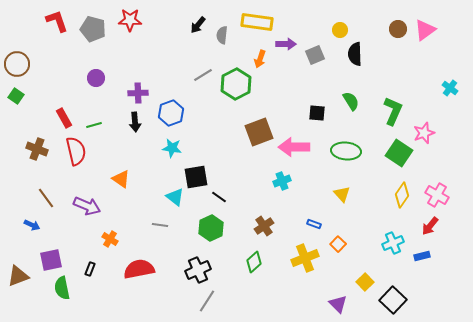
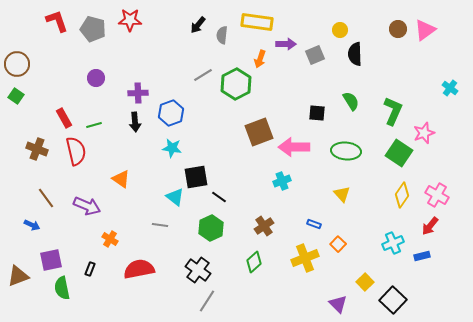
black cross at (198, 270): rotated 30 degrees counterclockwise
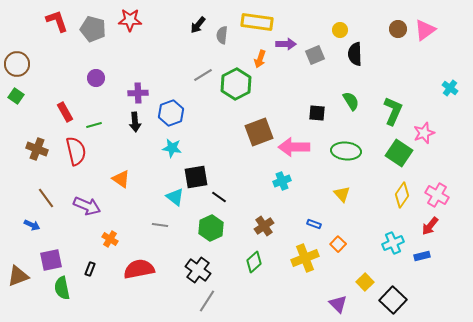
red rectangle at (64, 118): moved 1 px right, 6 px up
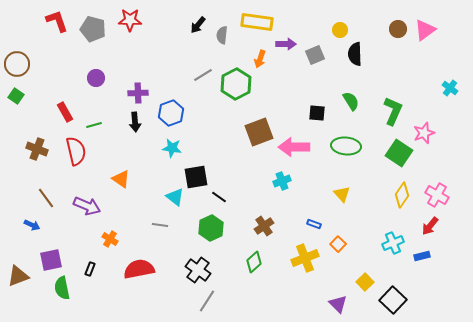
green ellipse at (346, 151): moved 5 px up
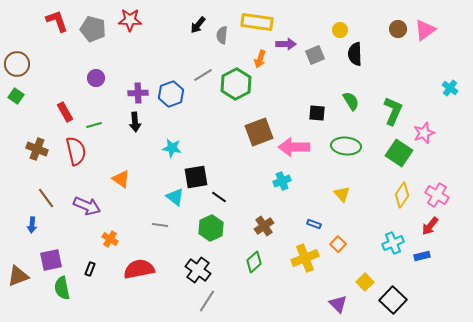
blue hexagon at (171, 113): moved 19 px up
blue arrow at (32, 225): rotated 70 degrees clockwise
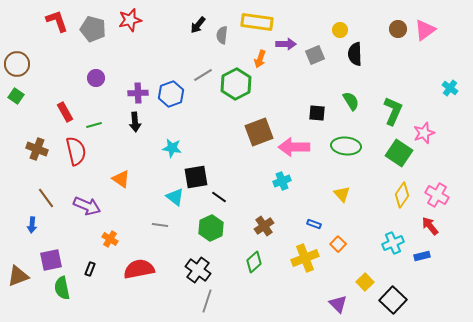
red star at (130, 20): rotated 15 degrees counterclockwise
red arrow at (430, 226): rotated 102 degrees clockwise
gray line at (207, 301): rotated 15 degrees counterclockwise
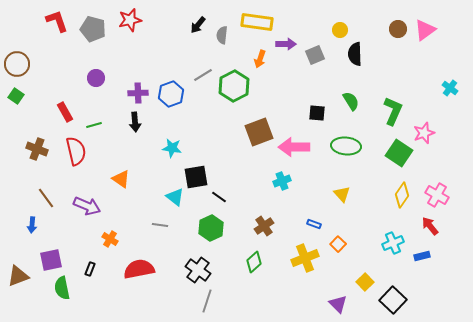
green hexagon at (236, 84): moved 2 px left, 2 px down
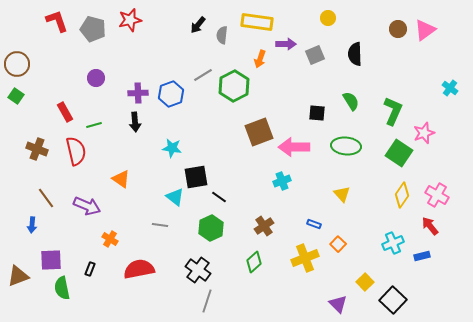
yellow circle at (340, 30): moved 12 px left, 12 px up
purple square at (51, 260): rotated 10 degrees clockwise
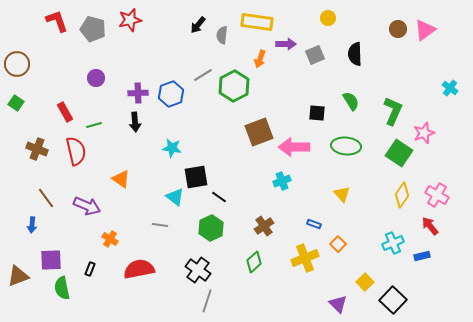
green square at (16, 96): moved 7 px down
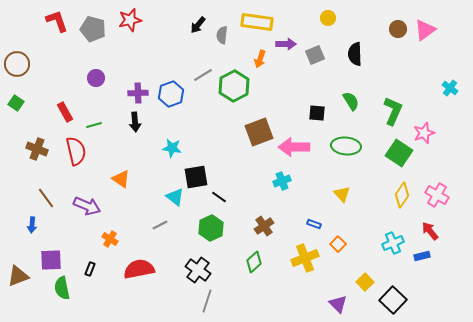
gray line at (160, 225): rotated 35 degrees counterclockwise
red arrow at (430, 226): moved 5 px down
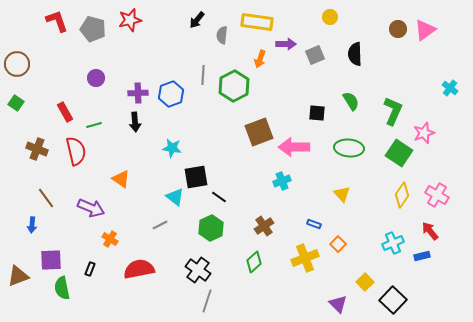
yellow circle at (328, 18): moved 2 px right, 1 px up
black arrow at (198, 25): moved 1 px left, 5 px up
gray line at (203, 75): rotated 54 degrees counterclockwise
green ellipse at (346, 146): moved 3 px right, 2 px down
purple arrow at (87, 206): moved 4 px right, 2 px down
